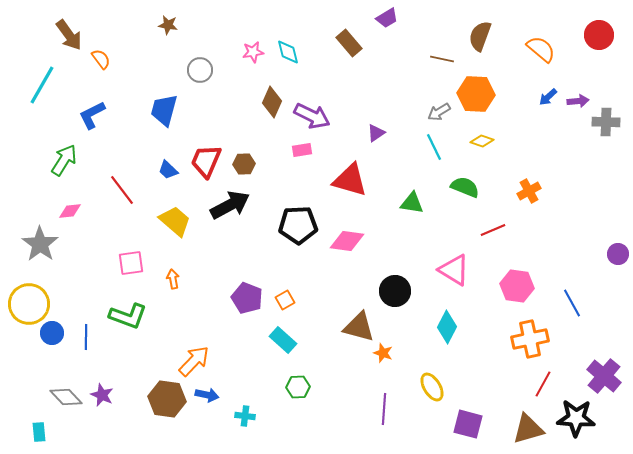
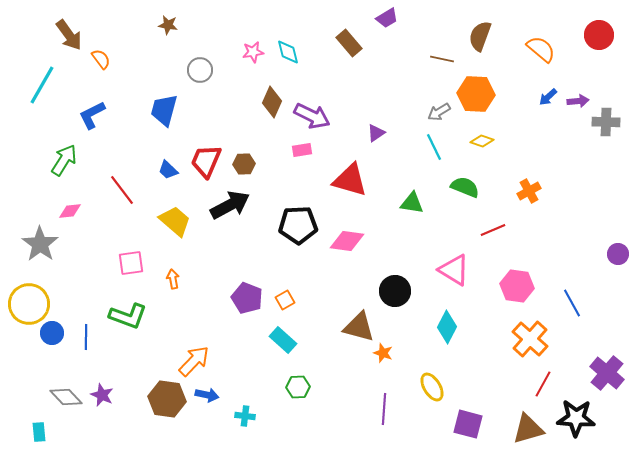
orange cross at (530, 339): rotated 36 degrees counterclockwise
purple cross at (604, 376): moved 3 px right, 3 px up
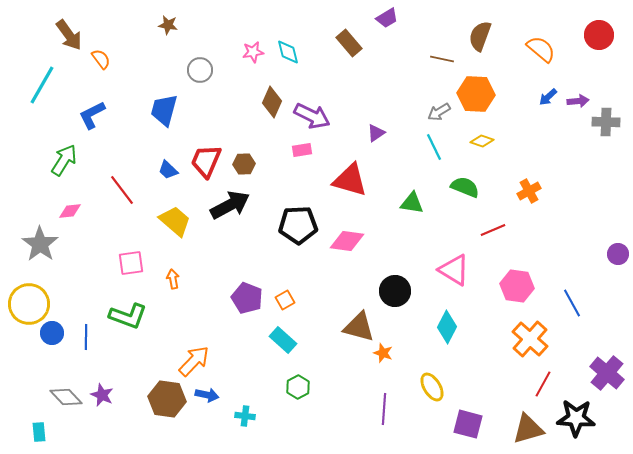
green hexagon at (298, 387): rotated 25 degrees counterclockwise
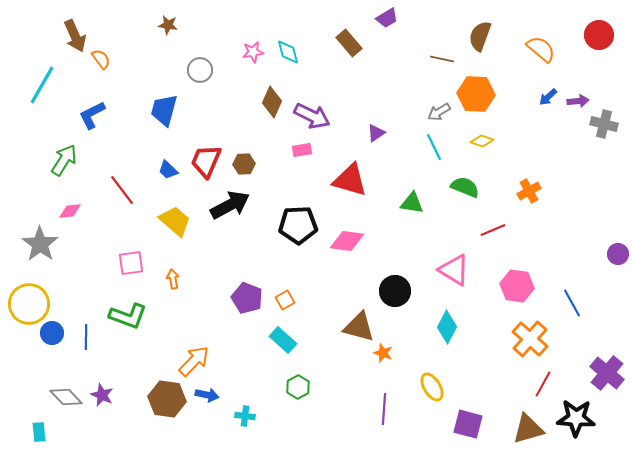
brown arrow at (69, 35): moved 6 px right, 1 px down; rotated 12 degrees clockwise
gray cross at (606, 122): moved 2 px left, 2 px down; rotated 12 degrees clockwise
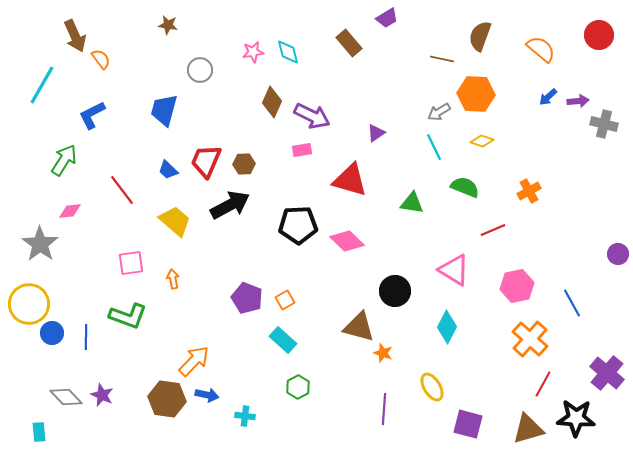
pink diamond at (347, 241): rotated 36 degrees clockwise
pink hexagon at (517, 286): rotated 20 degrees counterclockwise
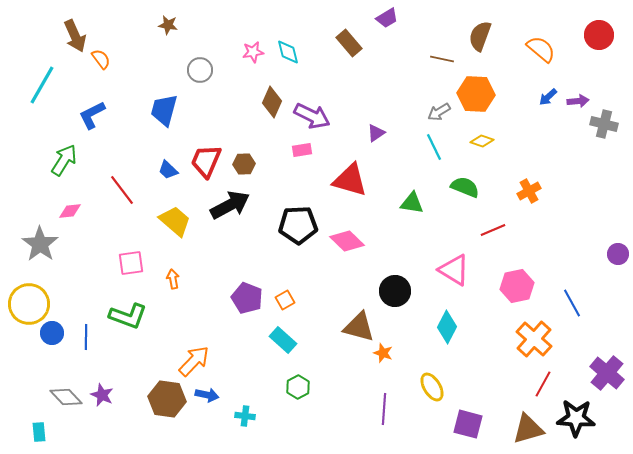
orange cross at (530, 339): moved 4 px right
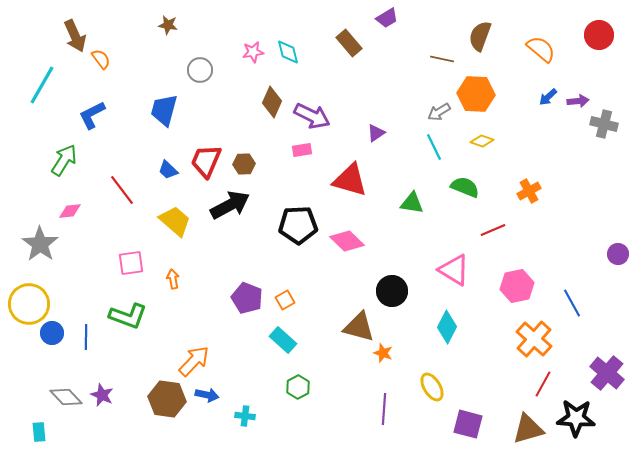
black circle at (395, 291): moved 3 px left
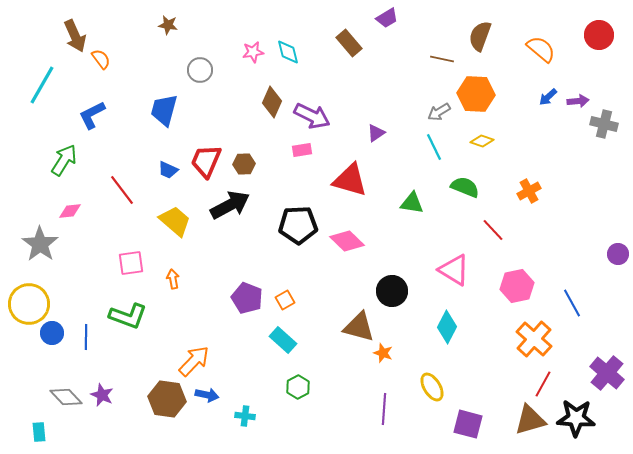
blue trapezoid at (168, 170): rotated 20 degrees counterclockwise
red line at (493, 230): rotated 70 degrees clockwise
brown triangle at (528, 429): moved 2 px right, 9 px up
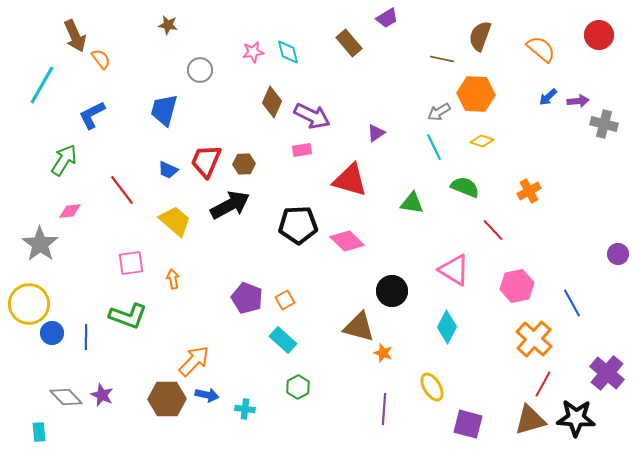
brown hexagon at (167, 399): rotated 9 degrees counterclockwise
cyan cross at (245, 416): moved 7 px up
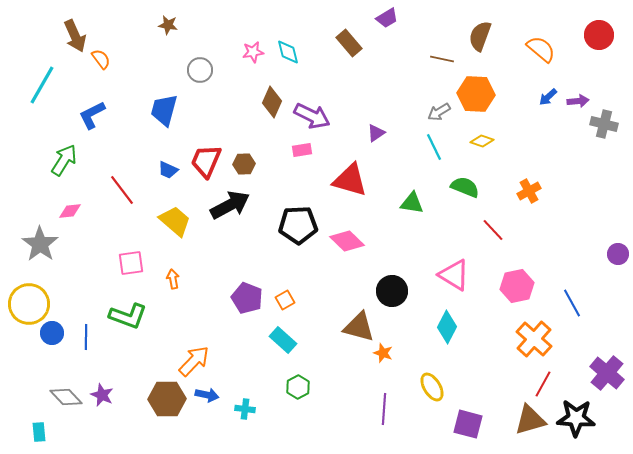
pink triangle at (454, 270): moved 5 px down
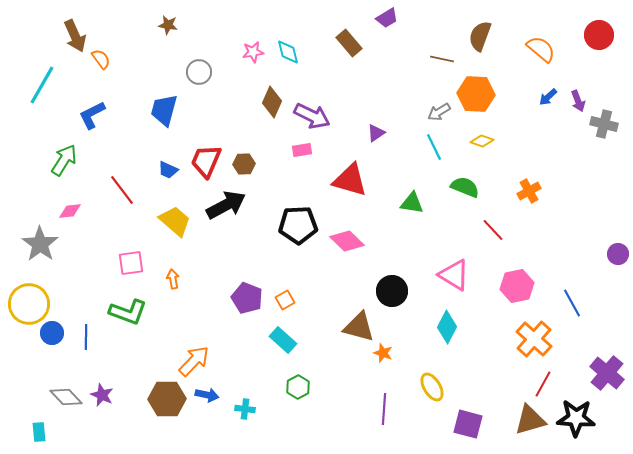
gray circle at (200, 70): moved 1 px left, 2 px down
purple arrow at (578, 101): rotated 75 degrees clockwise
black arrow at (230, 205): moved 4 px left
green L-shape at (128, 316): moved 4 px up
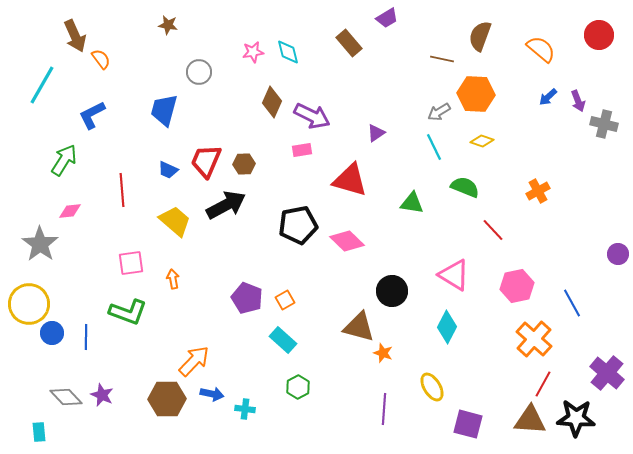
red line at (122, 190): rotated 32 degrees clockwise
orange cross at (529, 191): moved 9 px right
black pentagon at (298, 225): rotated 9 degrees counterclockwise
blue arrow at (207, 395): moved 5 px right, 1 px up
brown triangle at (530, 420): rotated 20 degrees clockwise
